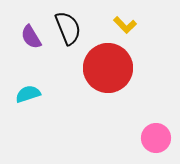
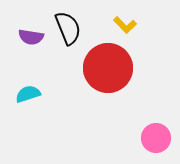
purple semicircle: rotated 50 degrees counterclockwise
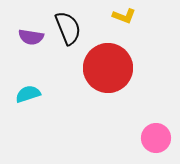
yellow L-shape: moved 1 px left, 9 px up; rotated 25 degrees counterclockwise
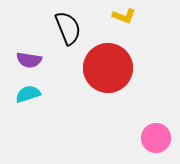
purple semicircle: moved 2 px left, 23 px down
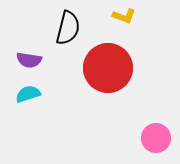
black semicircle: rotated 36 degrees clockwise
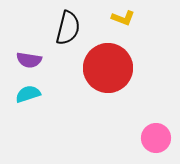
yellow L-shape: moved 1 px left, 2 px down
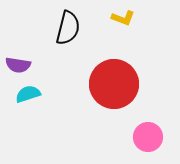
purple semicircle: moved 11 px left, 5 px down
red circle: moved 6 px right, 16 px down
pink circle: moved 8 px left, 1 px up
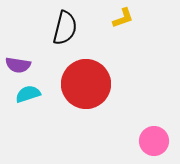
yellow L-shape: rotated 40 degrees counterclockwise
black semicircle: moved 3 px left
red circle: moved 28 px left
pink circle: moved 6 px right, 4 px down
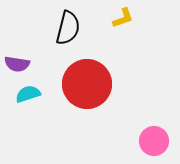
black semicircle: moved 3 px right
purple semicircle: moved 1 px left, 1 px up
red circle: moved 1 px right
